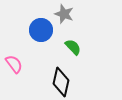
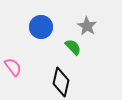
gray star: moved 23 px right, 12 px down; rotated 12 degrees clockwise
blue circle: moved 3 px up
pink semicircle: moved 1 px left, 3 px down
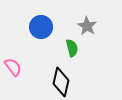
green semicircle: moved 1 px left, 1 px down; rotated 30 degrees clockwise
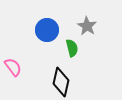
blue circle: moved 6 px right, 3 px down
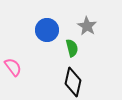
black diamond: moved 12 px right
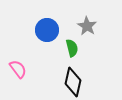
pink semicircle: moved 5 px right, 2 px down
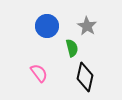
blue circle: moved 4 px up
pink semicircle: moved 21 px right, 4 px down
black diamond: moved 12 px right, 5 px up
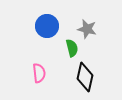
gray star: moved 3 px down; rotated 18 degrees counterclockwise
pink semicircle: rotated 30 degrees clockwise
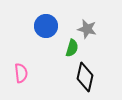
blue circle: moved 1 px left
green semicircle: rotated 30 degrees clockwise
pink semicircle: moved 18 px left
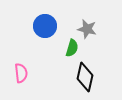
blue circle: moved 1 px left
